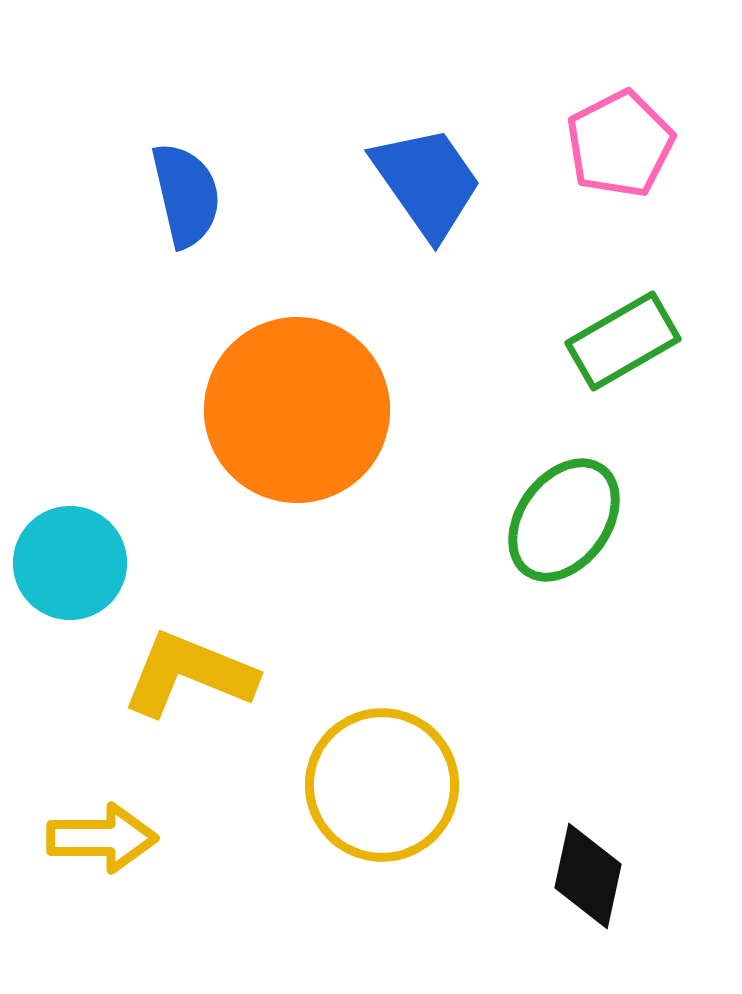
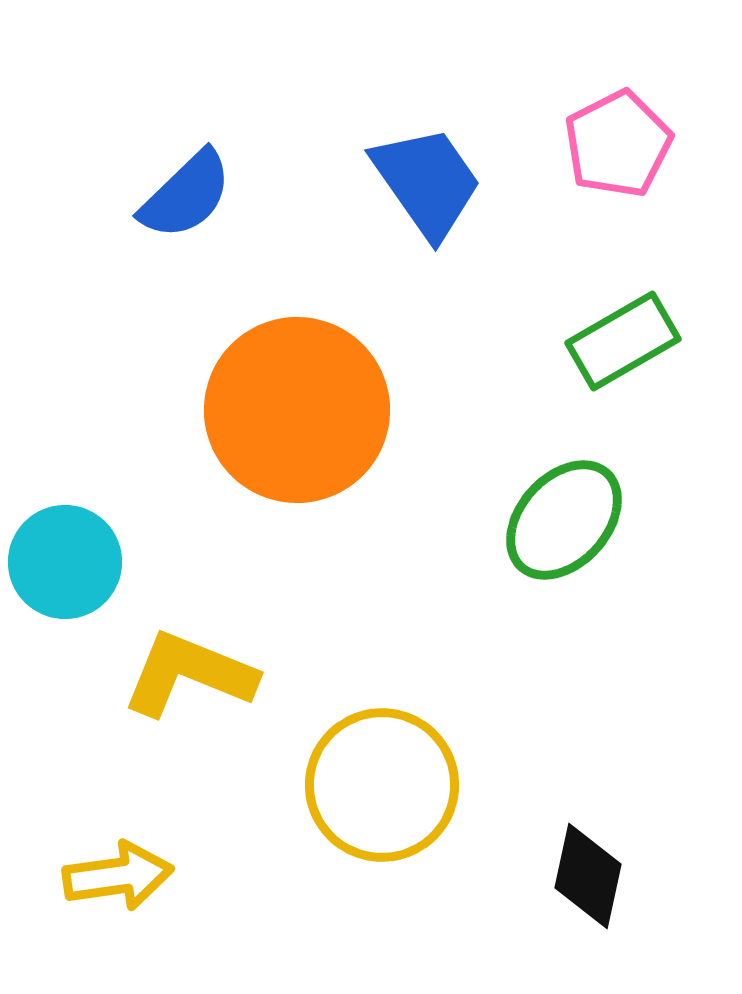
pink pentagon: moved 2 px left
blue semicircle: rotated 59 degrees clockwise
green ellipse: rotated 6 degrees clockwise
cyan circle: moved 5 px left, 1 px up
yellow arrow: moved 16 px right, 38 px down; rotated 8 degrees counterclockwise
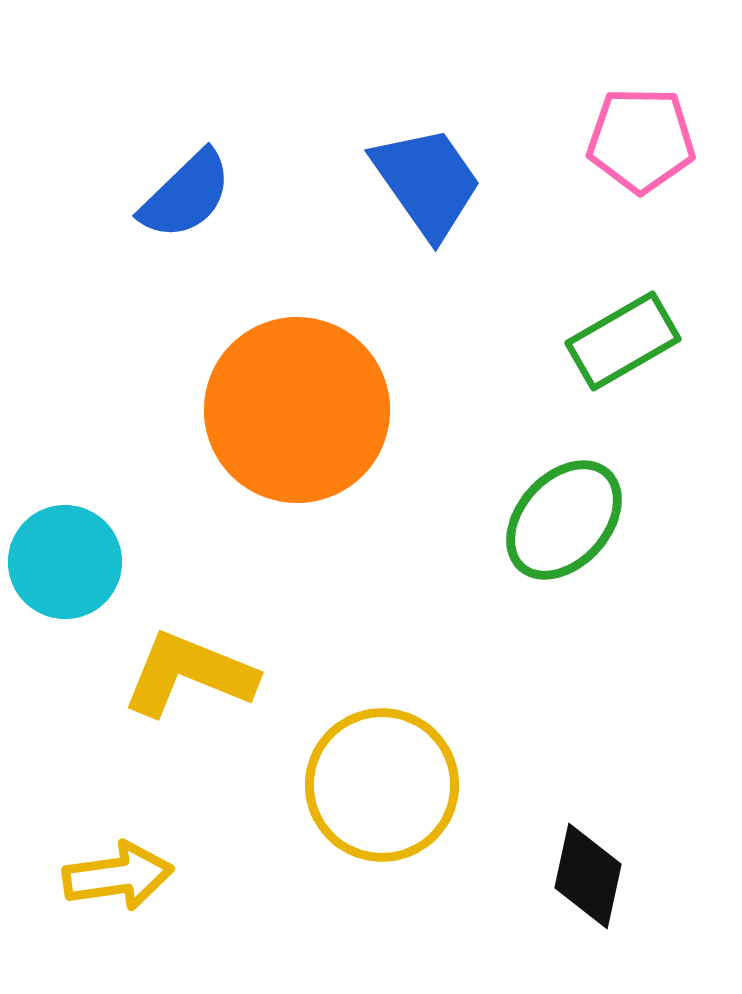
pink pentagon: moved 23 px right, 4 px up; rotated 28 degrees clockwise
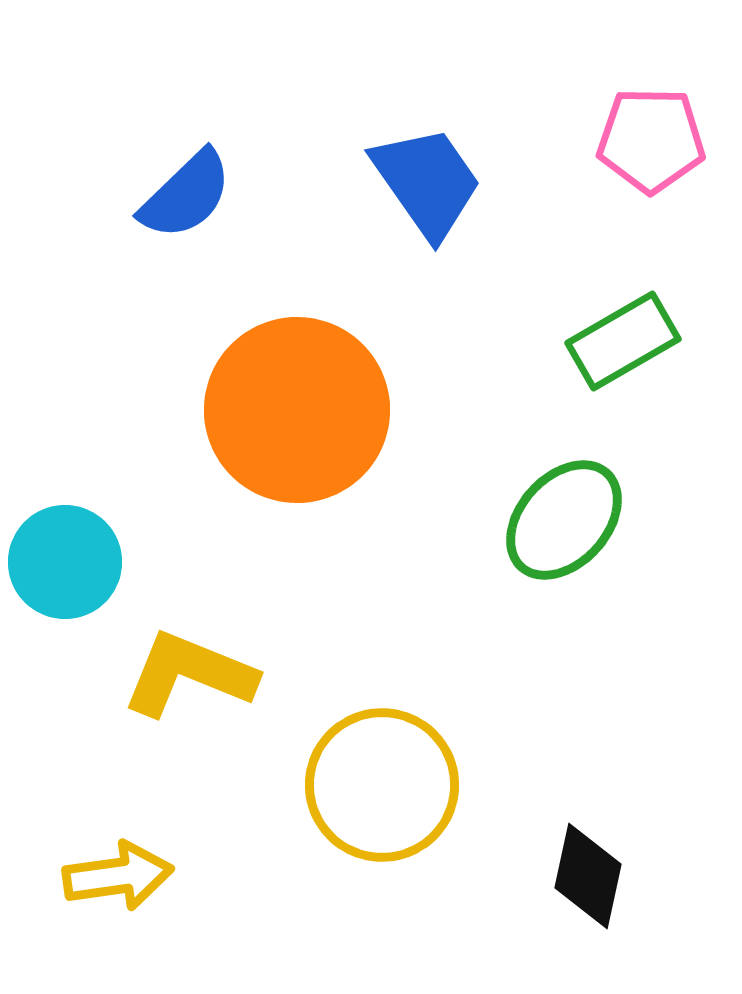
pink pentagon: moved 10 px right
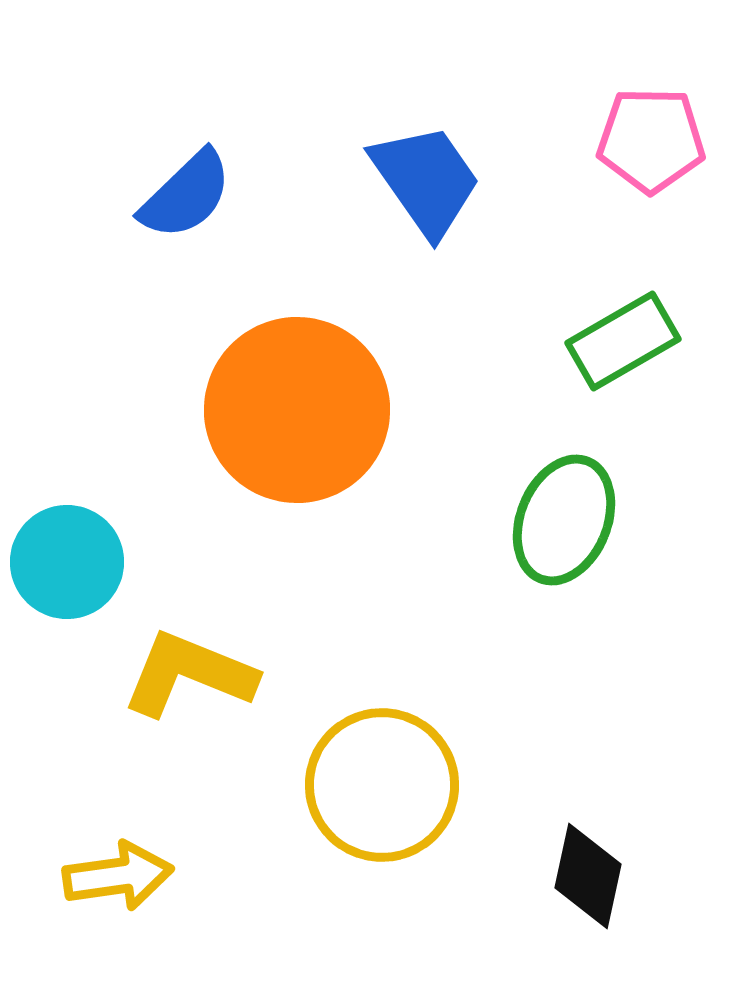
blue trapezoid: moved 1 px left, 2 px up
green ellipse: rotated 20 degrees counterclockwise
cyan circle: moved 2 px right
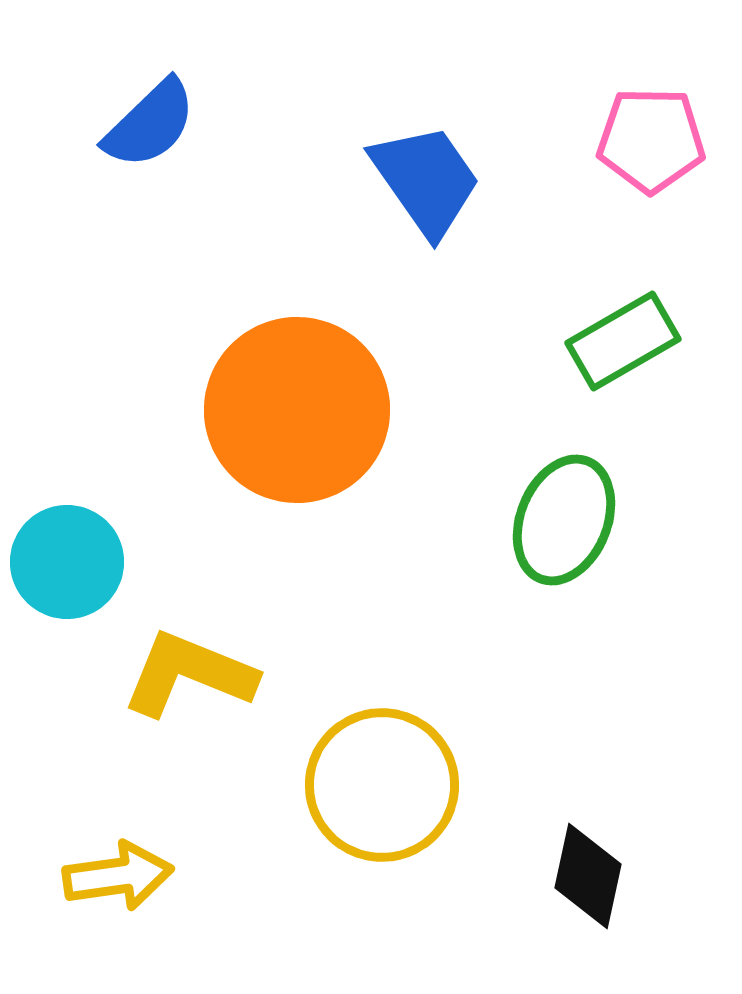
blue semicircle: moved 36 px left, 71 px up
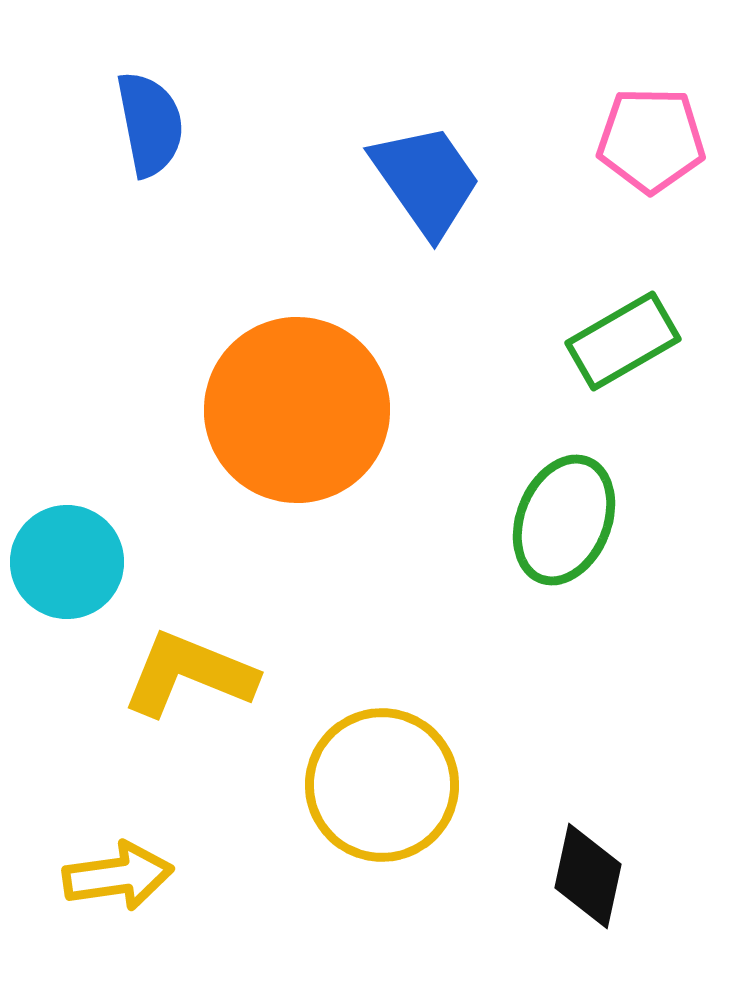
blue semicircle: rotated 57 degrees counterclockwise
